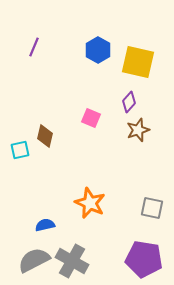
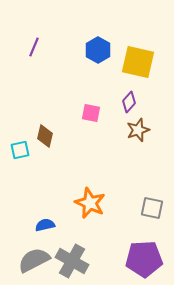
pink square: moved 5 px up; rotated 12 degrees counterclockwise
purple pentagon: rotated 12 degrees counterclockwise
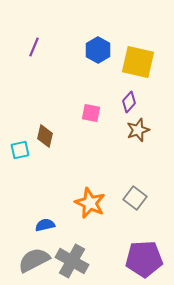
gray square: moved 17 px left, 10 px up; rotated 25 degrees clockwise
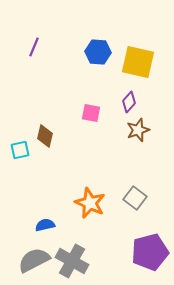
blue hexagon: moved 2 px down; rotated 25 degrees counterclockwise
purple pentagon: moved 6 px right, 7 px up; rotated 12 degrees counterclockwise
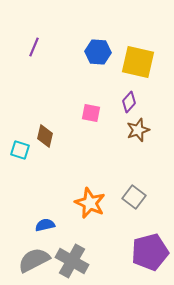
cyan square: rotated 30 degrees clockwise
gray square: moved 1 px left, 1 px up
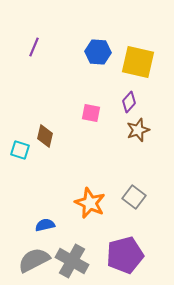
purple pentagon: moved 25 px left, 3 px down
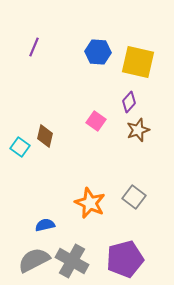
pink square: moved 5 px right, 8 px down; rotated 24 degrees clockwise
cyan square: moved 3 px up; rotated 18 degrees clockwise
purple pentagon: moved 4 px down
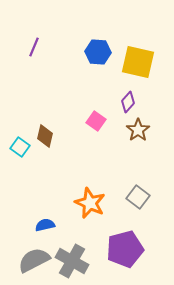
purple diamond: moved 1 px left
brown star: rotated 15 degrees counterclockwise
gray square: moved 4 px right
purple pentagon: moved 10 px up
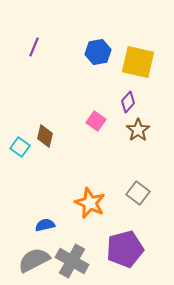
blue hexagon: rotated 15 degrees counterclockwise
gray square: moved 4 px up
